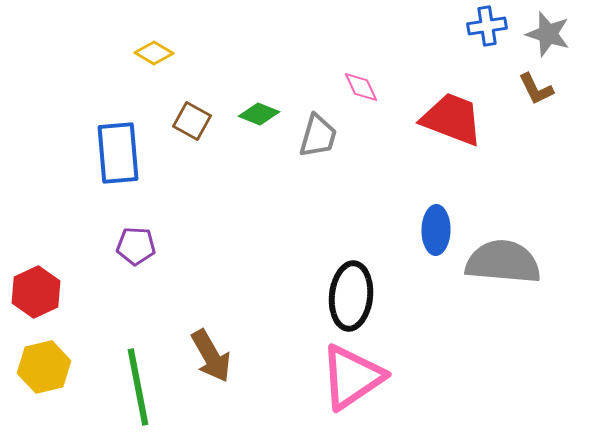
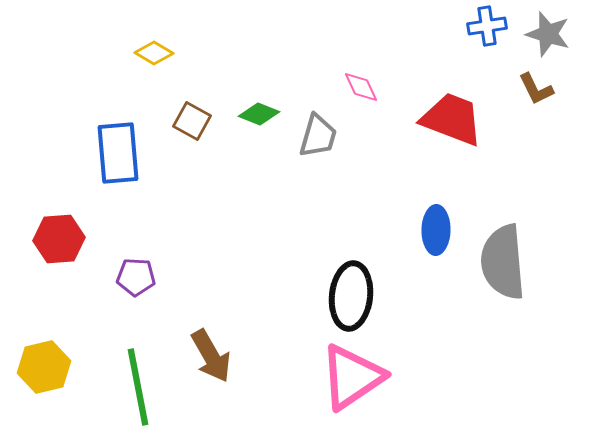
purple pentagon: moved 31 px down
gray semicircle: rotated 100 degrees counterclockwise
red hexagon: moved 23 px right, 53 px up; rotated 21 degrees clockwise
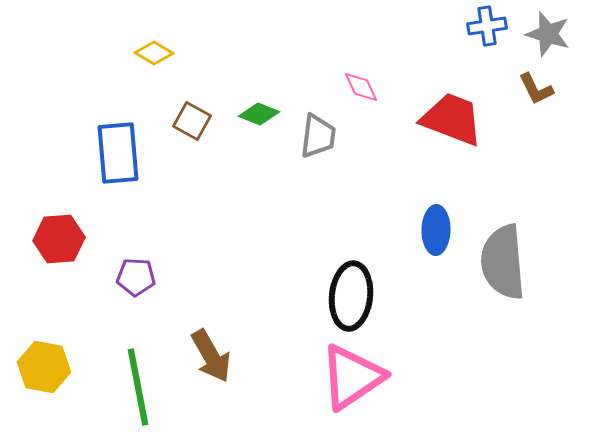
gray trapezoid: rotated 9 degrees counterclockwise
yellow hexagon: rotated 24 degrees clockwise
